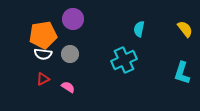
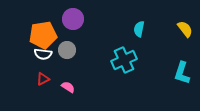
gray circle: moved 3 px left, 4 px up
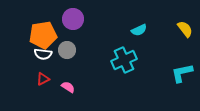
cyan semicircle: moved 1 px down; rotated 126 degrees counterclockwise
cyan L-shape: rotated 60 degrees clockwise
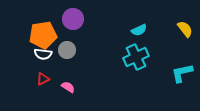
cyan cross: moved 12 px right, 3 px up
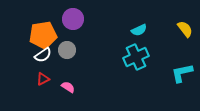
white semicircle: moved 1 px down; rotated 42 degrees counterclockwise
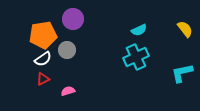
white semicircle: moved 4 px down
pink semicircle: moved 4 px down; rotated 48 degrees counterclockwise
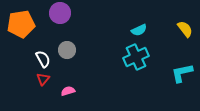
purple circle: moved 13 px left, 6 px up
orange pentagon: moved 22 px left, 11 px up
white semicircle: rotated 84 degrees counterclockwise
red triangle: rotated 24 degrees counterclockwise
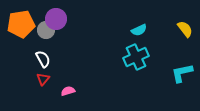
purple circle: moved 4 px left, 6 px down
gray circle: moved 21 px left, 20 px up
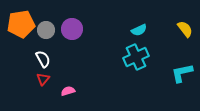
purple circle: moved 16 px right, 10 px down
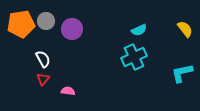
gray circle: moved 9 px up
cyan cross: moved 2 px left
pink semicircle: rotated 24 degrees clockwise
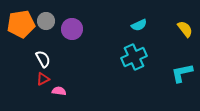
cyan semicircle: moved 5 px up
red triangle: rotated 24 degrees clockwise
pink semicircle: moved 9 px left
